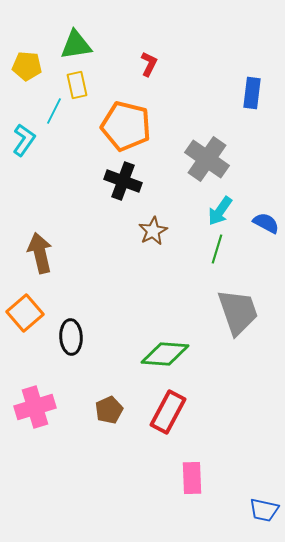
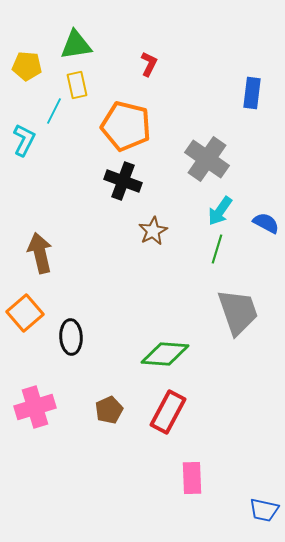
cyan L-shape: rotated 8 degrees counterclockwise
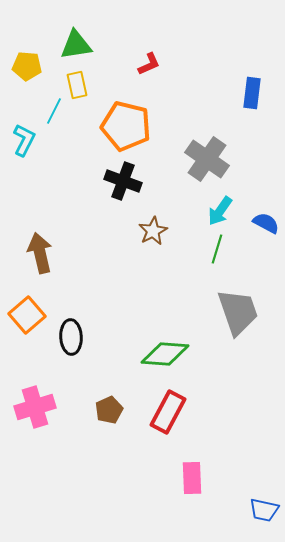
red L-shape: rotated 40 degrees clockwise
orange square: moved 2 px right, 2 px down
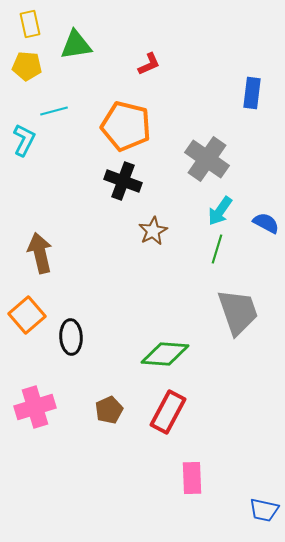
yellow rectangle: moved 47 px left, 61 px up
cyan line: rotated 48 degrees clockwise
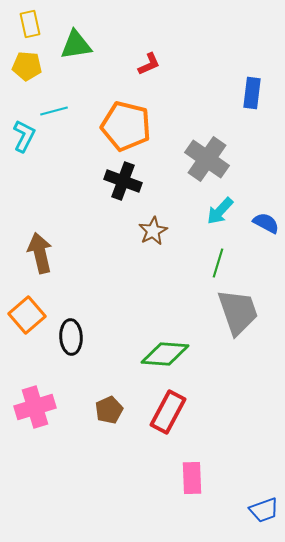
cyan L-shape: moved 4 px up
cyan arrow: rotated 8 degrees clockwise
green line: moved 1 px right, 14 px down
blue trapezoid: rotated 32 degrees counterclockwise
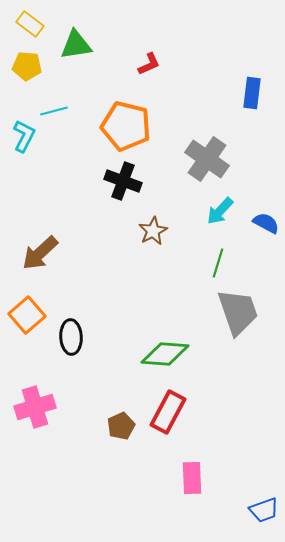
yellow rectangle: rotated 40 degrees counterclockwise
brown arrow: rotated 120 degrees counterclockwise
brown pentagon: moved 12 px right, 16 px down
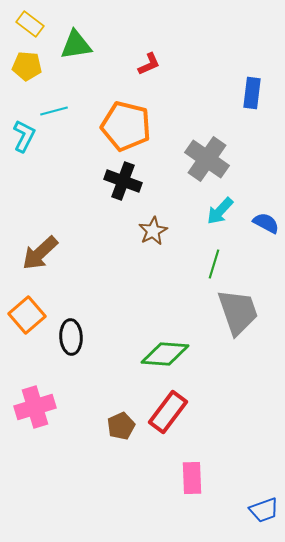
green line: moved 4 px left, 1 px down
red rectangle: rotated 9 degrees clockwise
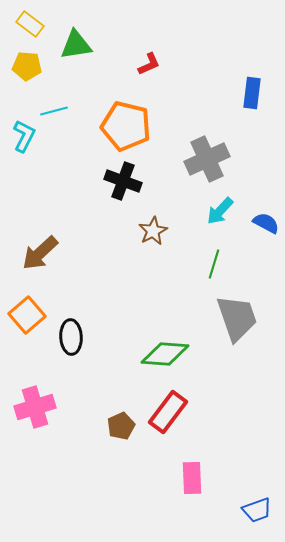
gray cross: rotated 30 degrees clockwise
gray trapezoid: moved 1 px left, 6 px down
blue trapezoid: moved 7 px left
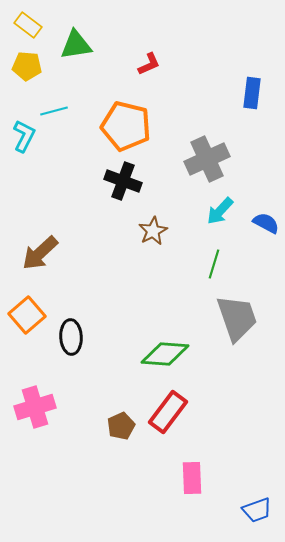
yellow rectangle: moved 2 px left, 1 px down
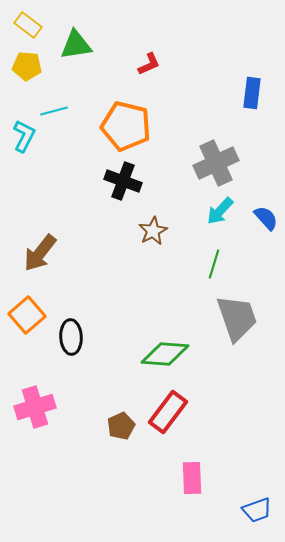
gray cross: moved 9 px right, 4 px down
blue semicircle: moved 5 px up; rotated 20 degrees clockwise
brown arrow: rotated 9 degrees counterclockwise
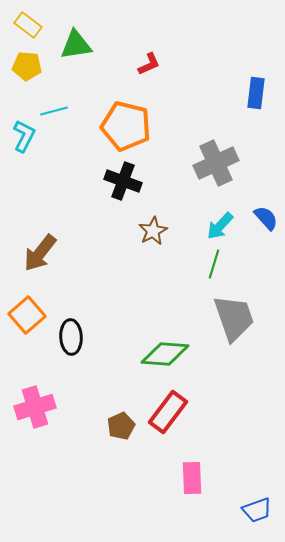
blue rectangle: moved 4 px right
cyan arrow: moved 15 px down
gray trapezoid: moved 3 px left
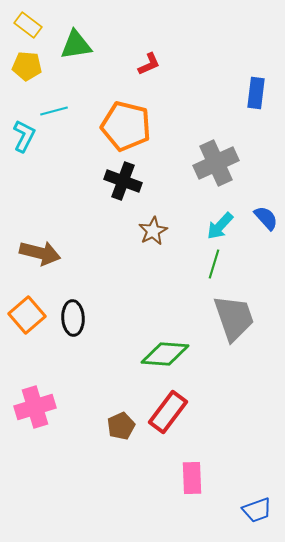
brown arrow: rotated 114 degrees counterclockwise
black ellipse: moved 2 px right, 19 px up
